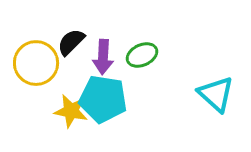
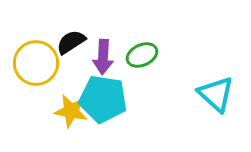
black semicircle: rotated 12 degrees clockwise
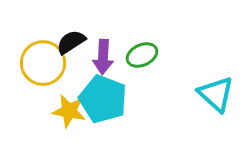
yellow circle: moved 7 px right
cyan pentagon: rotated 12 degrees clockwise
yellow star: moved 2 px left
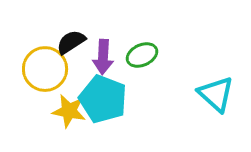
yellow circle: moved 2 px right, 6 px down
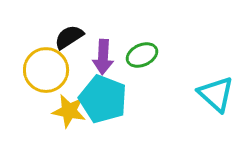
black semicircle: moved 2 px left, 5 px up
yellow circle: moved 1 px right, 1 px down
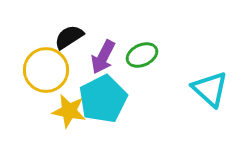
purple arrow: rotated 24 degrees clockwise
cyan triangle: moved 6 px left, 5 px up
cyan pentagon: rotated 24 degrees clockwise
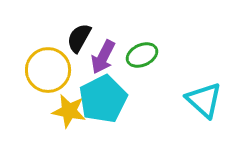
black semicircle: moved 10 px right, 1 px down; rotated 28 degrees counterclockwise
yellow circle: moved 2 px right
cyan triangle: moved 6 px left, 11 px down
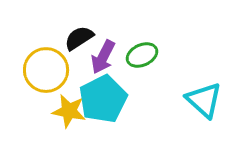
black semicircle: rotated 28 degrees clockwise
yellow circle: moved 2 px left
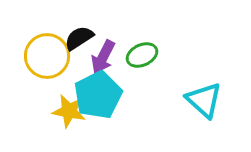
yellow circle: moved 1 px right, 14 px up
cyan pentagon: moved 5 px left, 4 px up
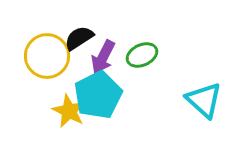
yellow star: rotated 16 degrees clockwise
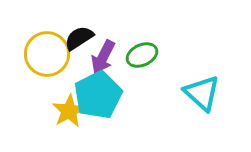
yellow circle: moved 2 px up
cyan triangle: moved 2 px left, 7 px up
yellow star: rotated 16 degrees clockwise
